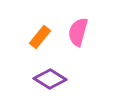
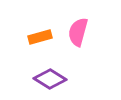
orange rectangle: rotated 35 degrees clockwise
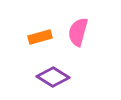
purple diamond: moved 3 px right, 2 px up
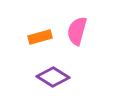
pink semicircle: moved 1 px left, 1 px up
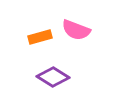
pink semicircle: moved 1 px left, 1 px up; rotated 84 degrees counterclockwise
